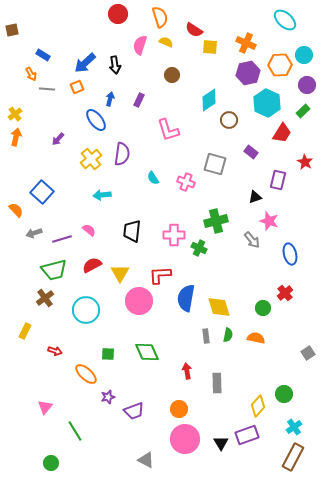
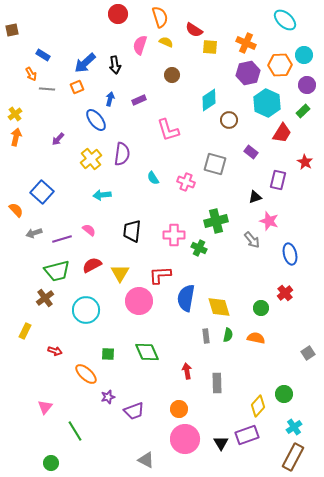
purple rectangle at (139, 100): rotated 40 degrees clockwise
green trapezoid at (54, 270): moved 3 px right, 1 px down
green circle at (263, 308): moved 2 px left
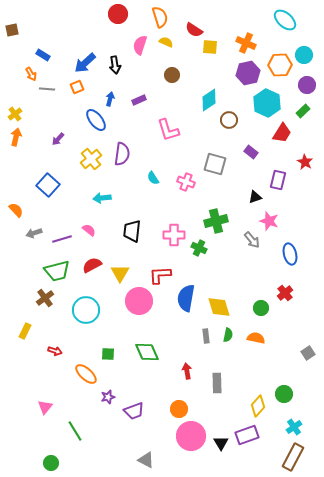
blue square at (42, 192): moved 6 px right, 7 px up
cyan arrow at (102, 195): moved 3 px down
pink circle at (185, 439): moved 6 px right, 3 px up
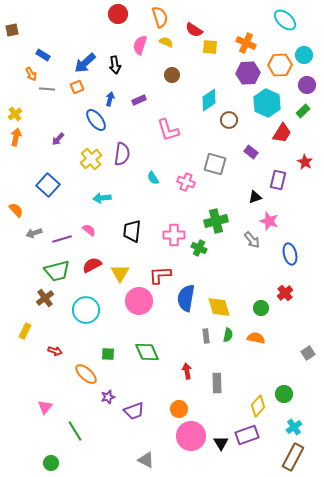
purple hexagon at (248, 73): rotated 10 degrees clockwise
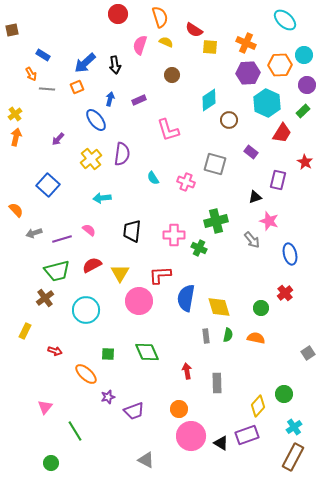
black triangle at (221, 443): rotated 28 degrees counterclockwise
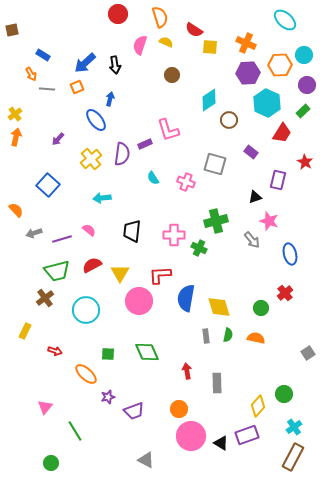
purple rectangle at (139, 100): moved 6 px right, 44 px down
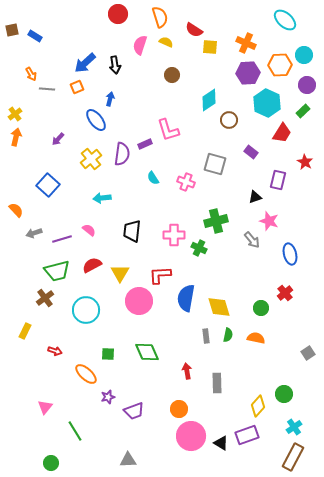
blue rectangle at (43, 55): moved 8 px left, 19 px up
gray triangle at (146, 460): moved 18 px left; rotated 30 degrees counterclockwise
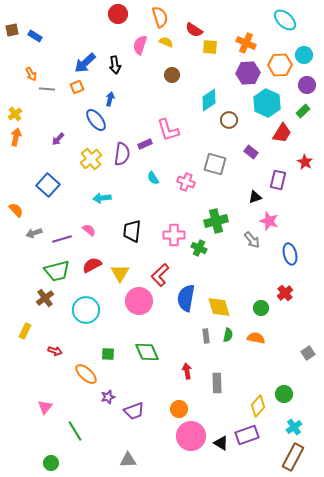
red L-shape at (160, 275): rotated 40 degrees counterclockwise
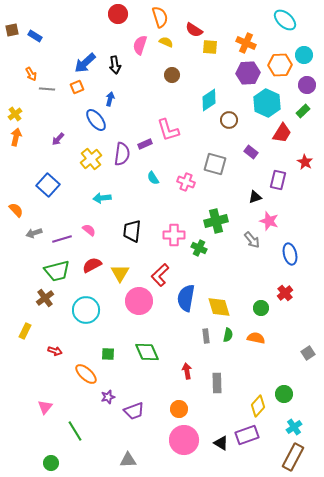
pink circle at (191, 436): moved 7 px left, 4 px down
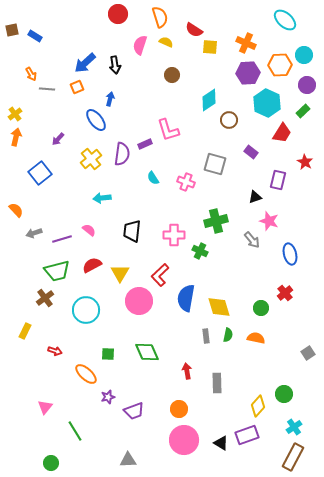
blue square at (48, 185): moved 8 px left, 12 px up; rotated 10 degrees clockwise
green cross at (199, 248): moved 1 px right, 3 px down
